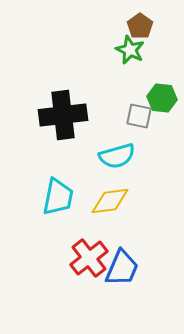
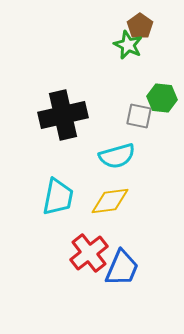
green star: moved 2 px left, 5 px up
black cross: rotated 6 degrees counterclockwise
red cross: moved 5 px up
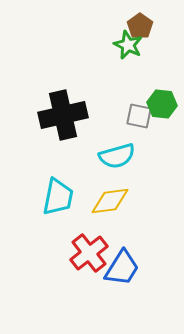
green hexagon: moved 6 px down
blue trapezoid: rotated 9 degrees clockwise
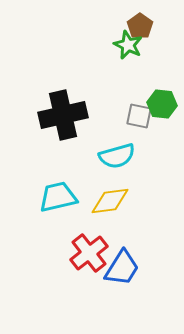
cyan trapezoid: rotated 114 degrees counterclockwise
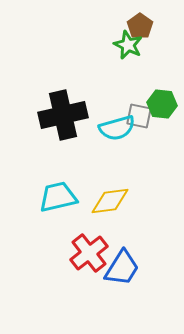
cyan semicircle: moved 28 px up
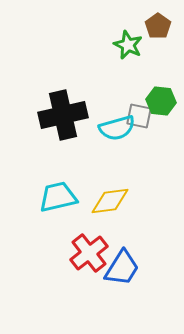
brown pentagon: moved 18 px right
green hexagon: moved 1 px left, 3 px up
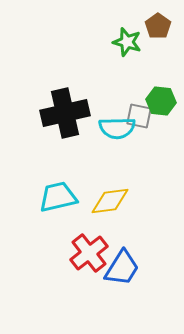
green star: moved 1 px left, 3 px up; rotated 8 degrees counterclockwise
black cross: moved 2 px right, 2 px up
cyan semicircle: rotated 15 degrees clockwise
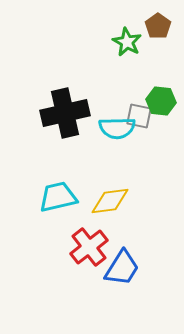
green star: rotated 12 degrees clockwise
red cross: moved 6 px up
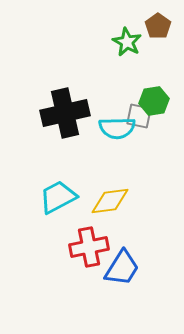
green hexagon: moved 7 px left; rotated 16 degrees counterclockwise
cyan trapezoid: rotated 15 degrees counterclockwise
red cross: rotated 27 degrees clockwise
